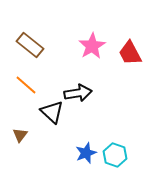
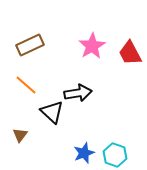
brown rectangle: rotated 64 degrees counterclockwise
blue star: moved 2 px left
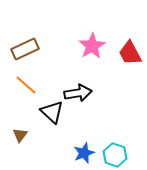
brown rectangle: moved 5 px left, 4 px down
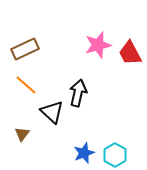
pink star: moved 6 px right, 1 px up; rotated 16 degrees clockwise
black arrow: rotated 68 degrees counterclockwise
brown triangle: moved 2 px right, 1 px up
cyan hexagon: rotated 10 degrees clockwise
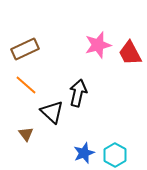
brown triangle: moved 4 px right; rotated 14 degrees counterclockwise
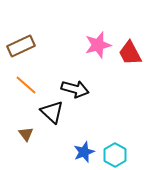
brown rectangle: moved 4 px left, 3 px up
black arrow: moved 3 px left, 4 px up; rotated 92 degrees clockwise
blue star: moved 1 px up
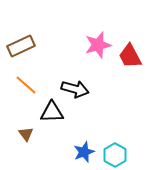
red trapezoid: moved 3 px down
black triangle: rotated 45 degrees counterclockwise
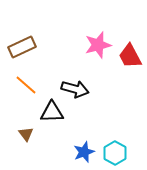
brown rectangle: moved 1 px right, 1 px down
cyan hexagon: moved 2 px up
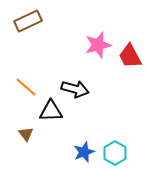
brown rectangle: moved 6 px right, 26 px up
orange line: moved 2 px down
black triangle: moved 1 px left, 1 px up
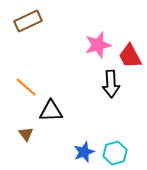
black arrow: moved 36 px right, 5 px up; rotated 72 degrees clockwise
cyan hexagon: rotated 15 degrees clockwise
